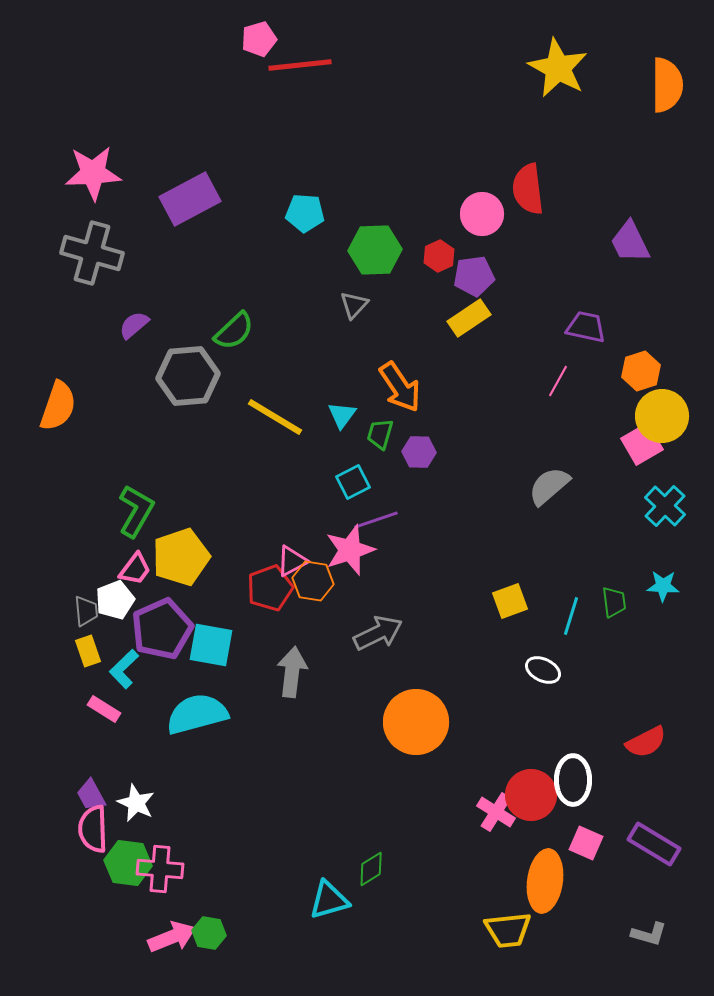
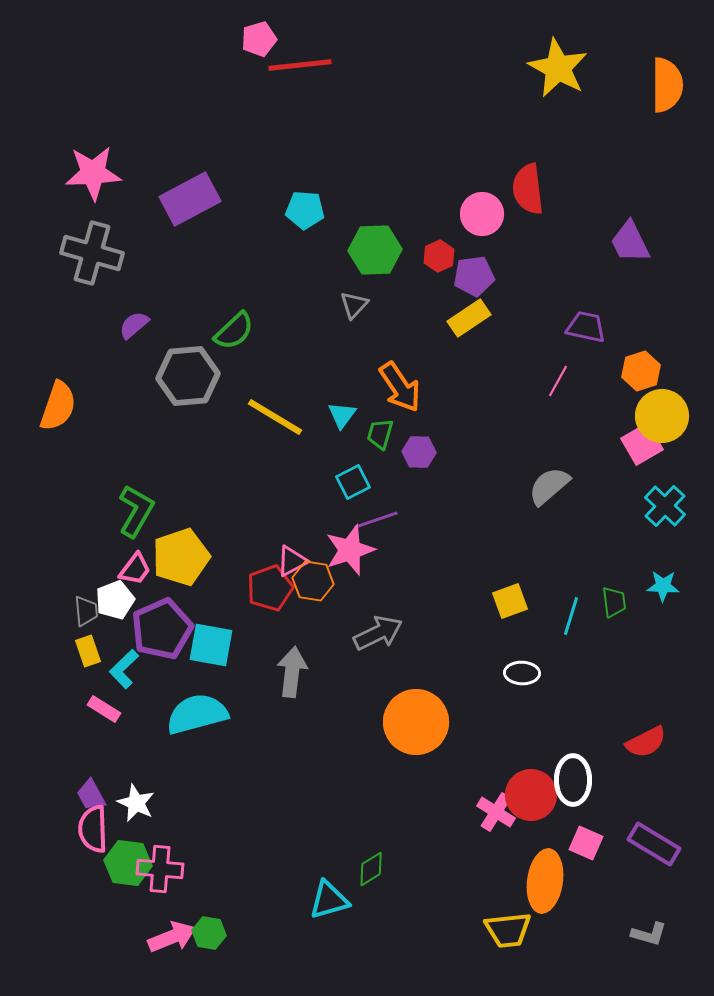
cyan pentagon at (305, 213): moved 3 px up
white ellipse at (543, 670): moved 21 px left, 3 px down; rotated 24 degrees counterclockwise
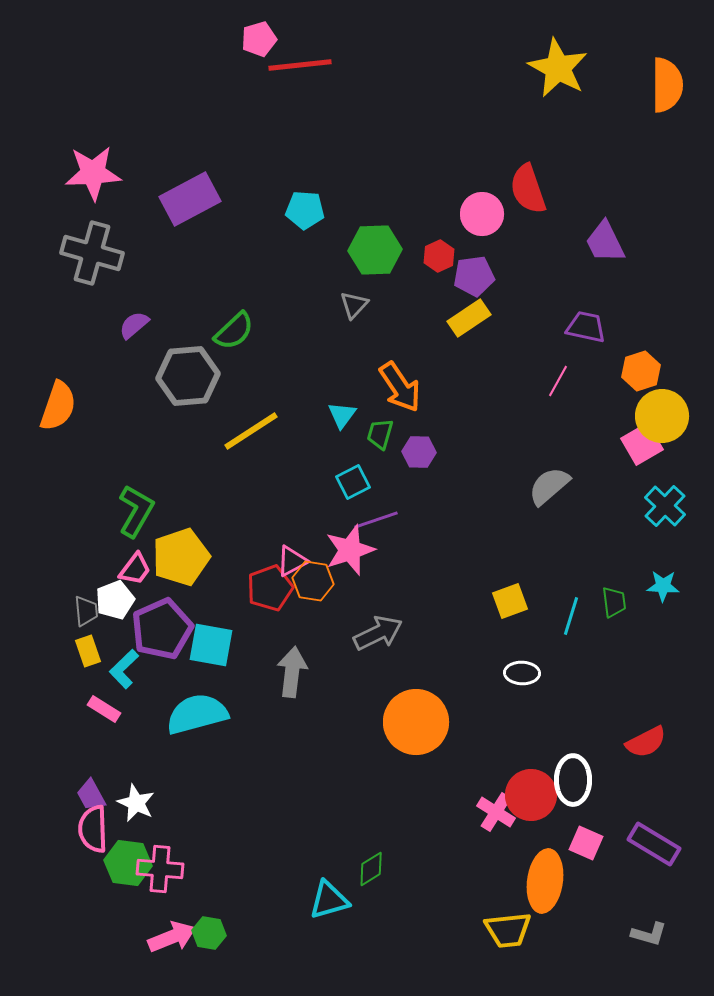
red semicircle at (528, 189): rotated 12 degrees counterclockwise
purple trapezoid at (630, 242): moved 25 px left
yellow line at (275, 417): moved 24 px left, 14 px down; rotated 64 degrees counterclockwise
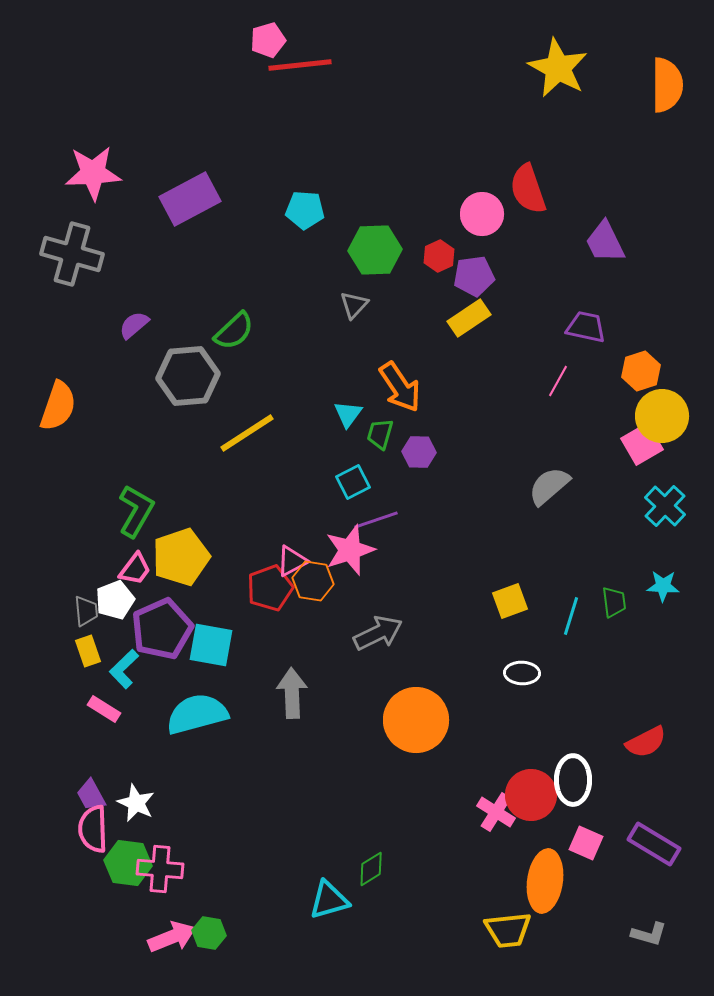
pink pentagon at (259, 39): moved 9 px right, 1 px down
gray cross at (92, 253): moved 20 px left, 1 px down
cyan triangle at (342, 415): moved 6 px right, 1 px up
yellow line at (251, 431): moved 4 px left, 2 px down
gray arrow at (292, 672): moved 21 px down; rotated 9 degrees counterclockwise
orange circle at (416, 722): moved 2 px up
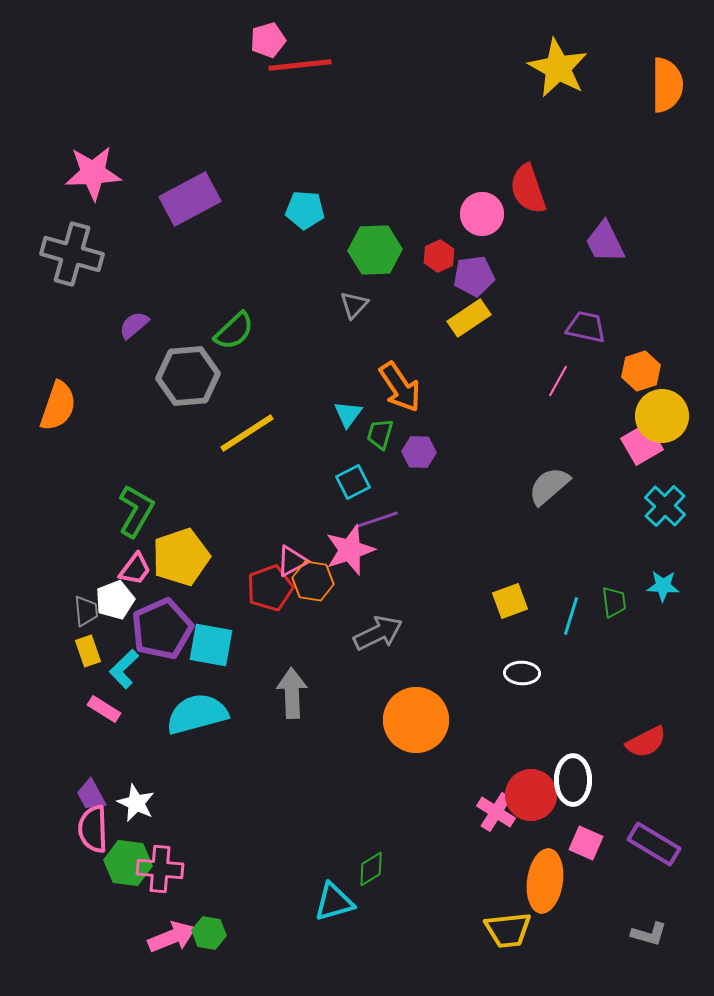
cyan triangle at (329, 900): moved 5 px right, 2 px down
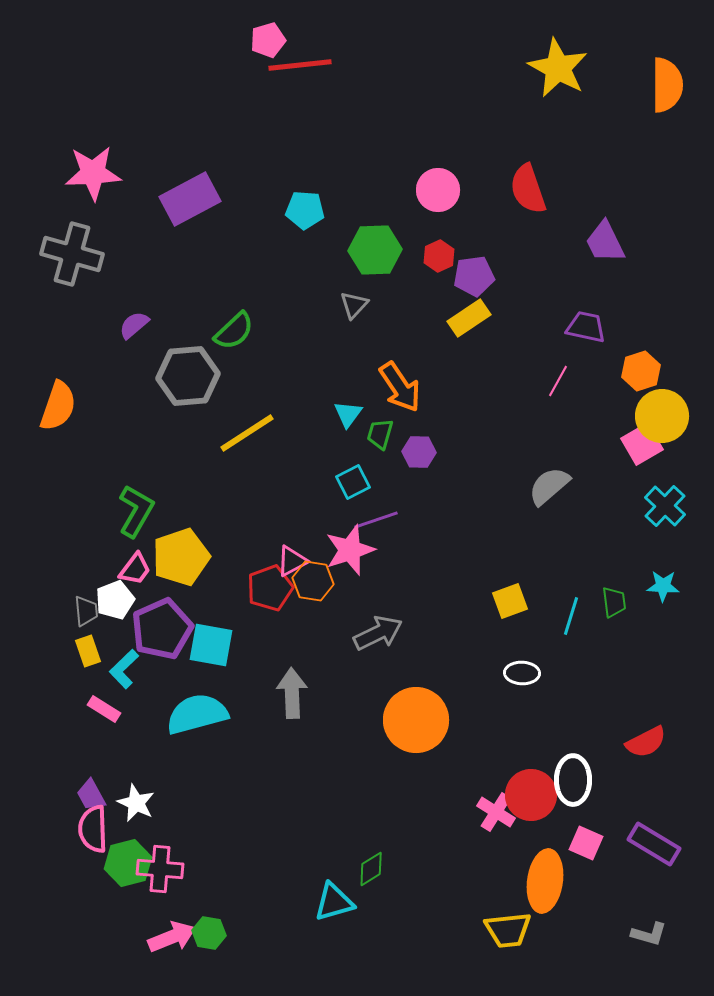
pink circle at (482, 214): moved 44 px left, 24 px up
green hexagon at (128, 863): rotated 21 degrees counterclockwise
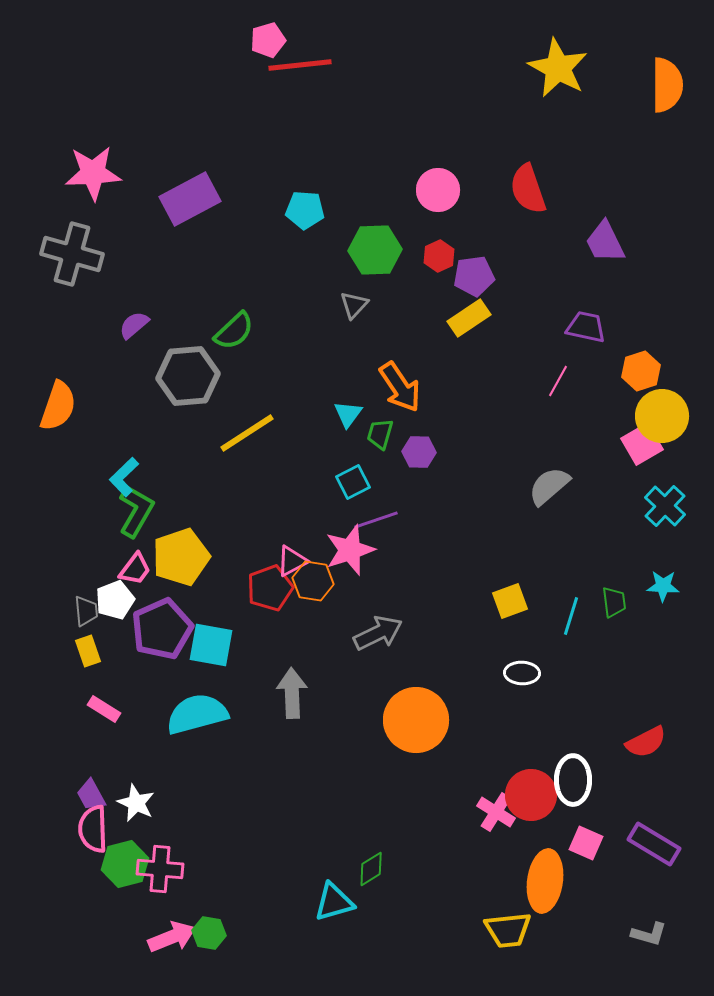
cyan L-shape at (124, 669): moved 192 px up
green hexagon at (128, 863): moved 3 px left, 1 px down
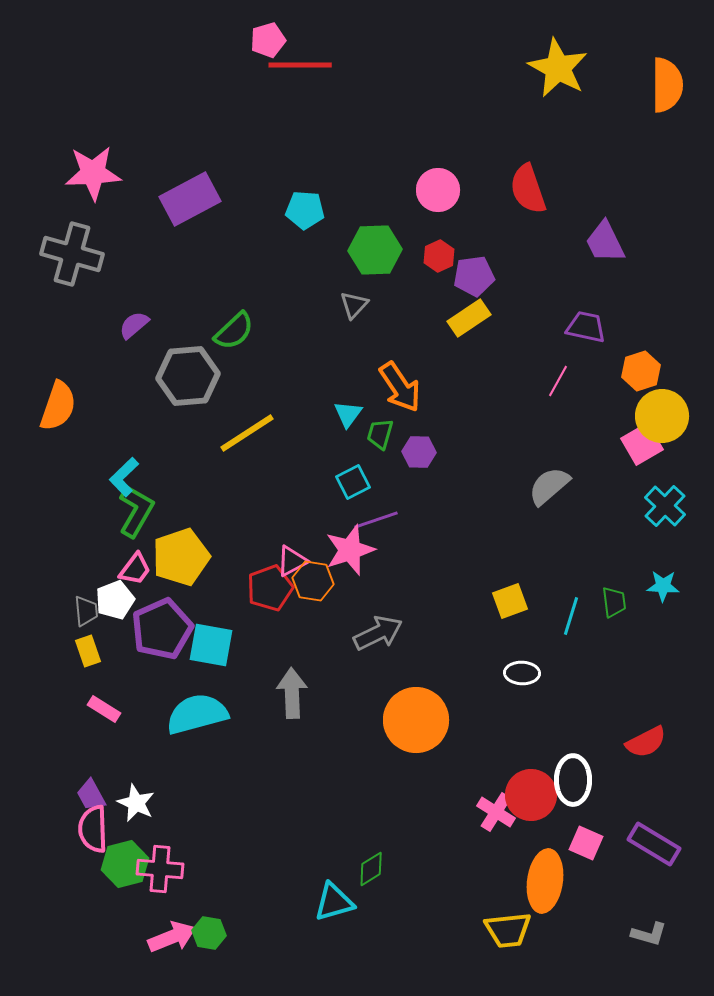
red line at (300, 65): rotated 6 degrees clockwise
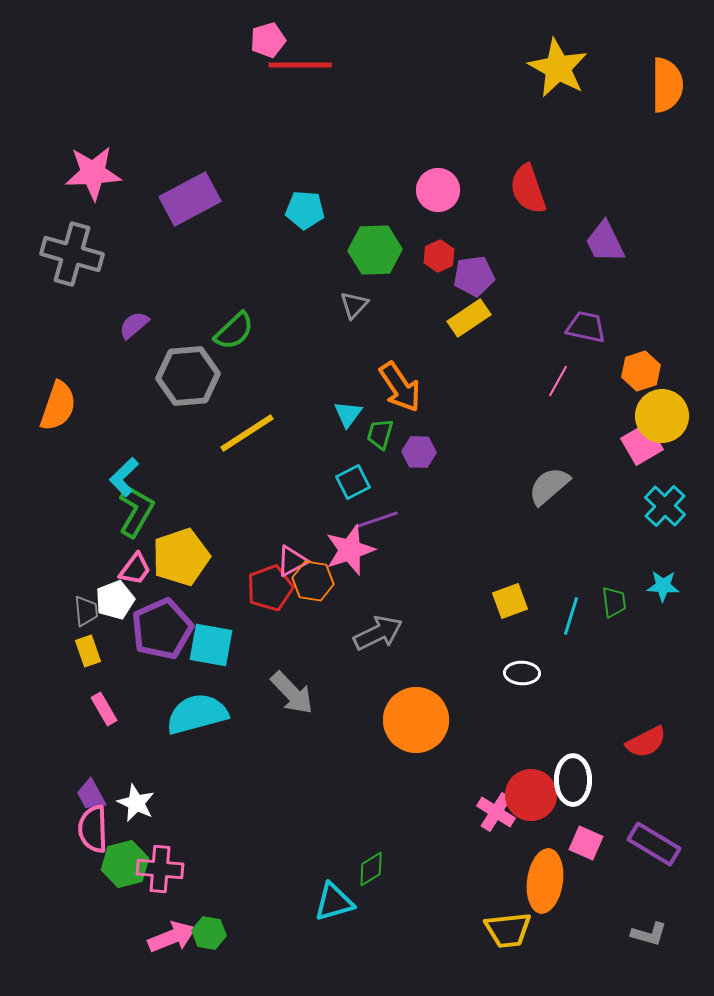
gray arrow at (292, 693): rotated 138 degrees clockwise
pink rectangle at (104, 709): rotated 28 degrees clockwise
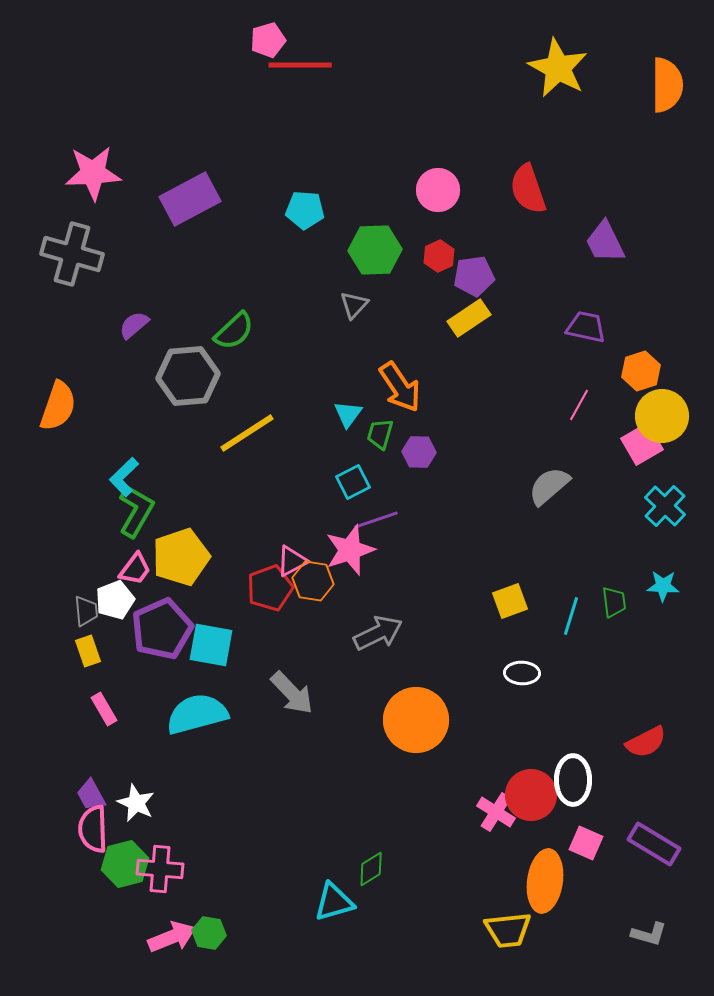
pink line at (558, 381): moved 21 px right, 24 px down
